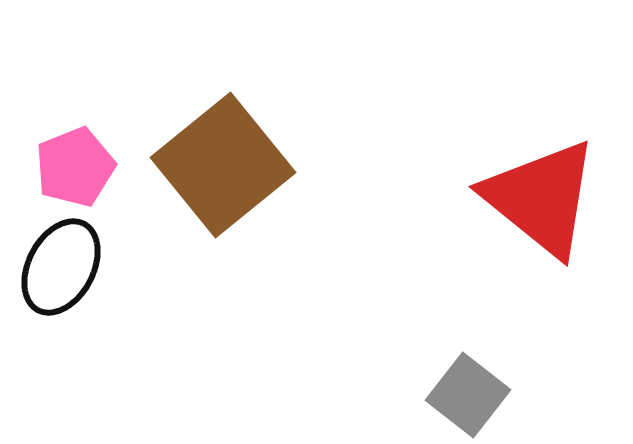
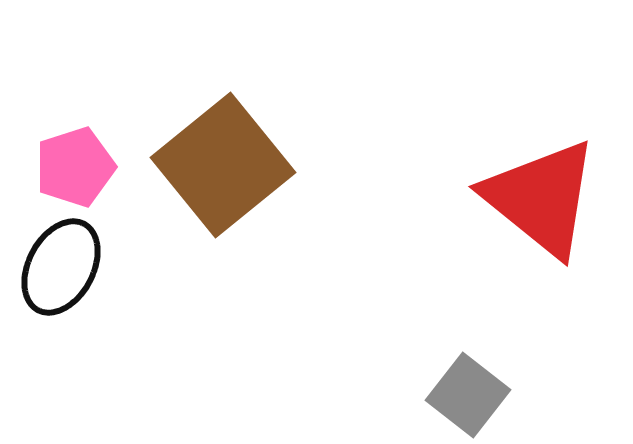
pink pentagon: rotated 4 degrees clockwise
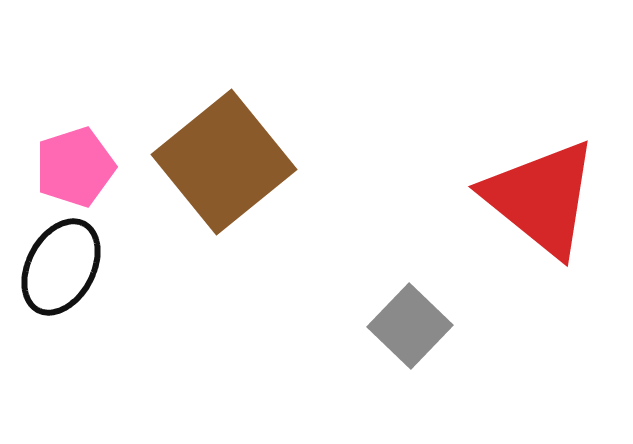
brown square: moved 1 px right, 3 px up
gray square: moved 58 px left, 69 px up; rotated 6 degrees clockwise
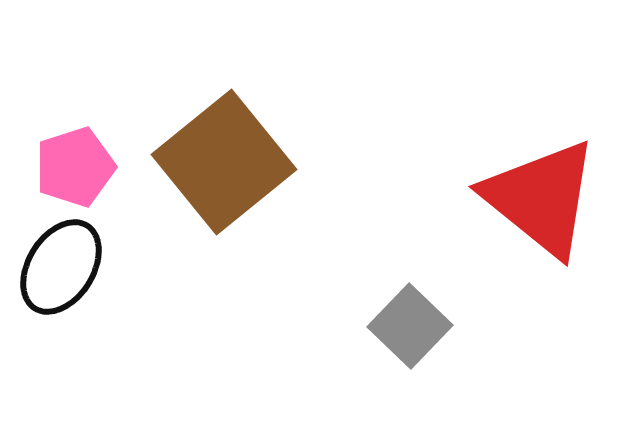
black ellipse: rotated 4 degrees clockwise
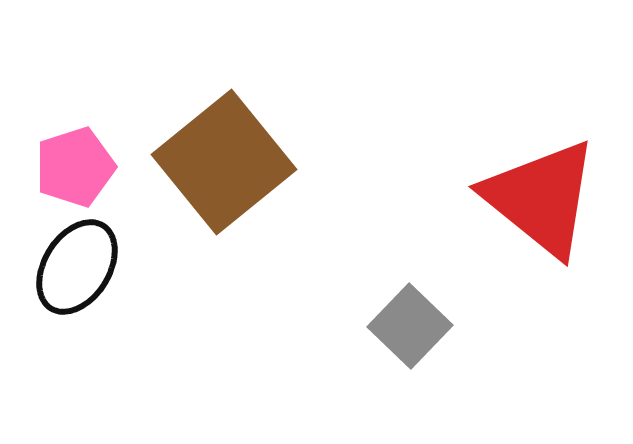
black ellipse: moved 16 px right
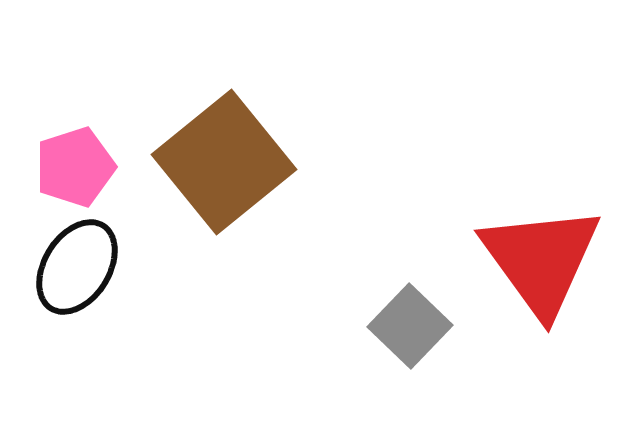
red triangle: moved 62 px down; rotated 15 degrees clockwise
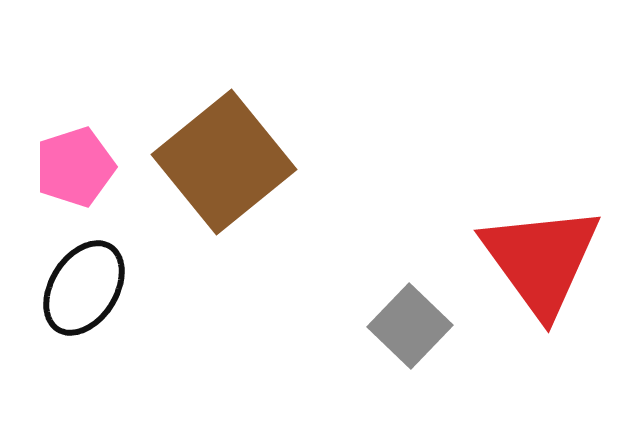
black ellipse: moved 7 px right, 21 px down
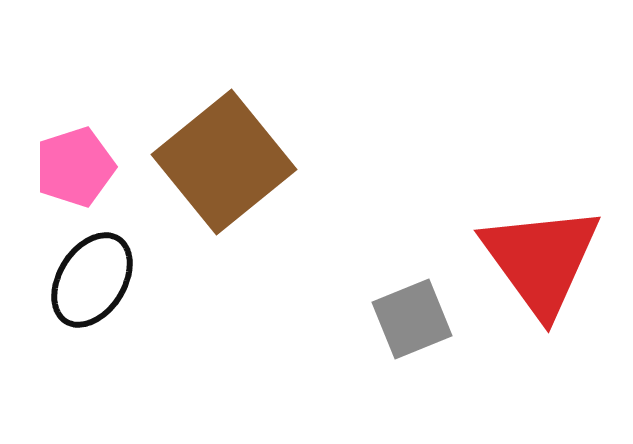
black ellipse: moved 8 px right, 8 px up
gray square: moved 2 px right, 7 px up; rotated 24 degrees clockwise
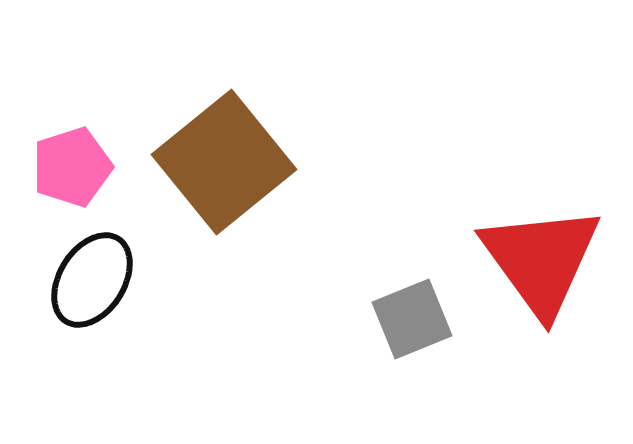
pink pentagon: moved 3 px left
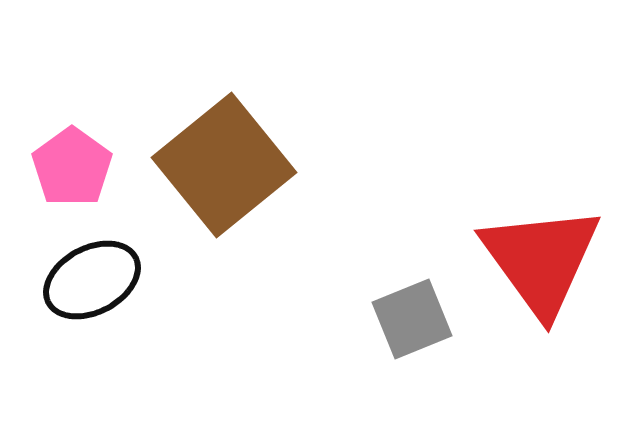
brown square: moved 3 px down
pink pentagon: rotated 18 degrees counterclockwise
black ellipse: rotated 30 degrees clockwise
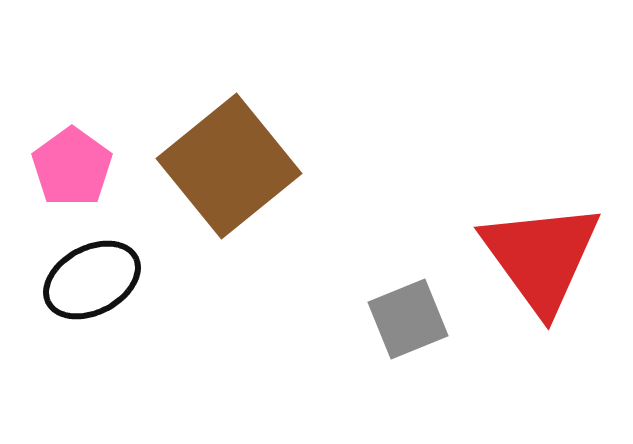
brown square: moved 5 px right, 1 px down
red triangle: moved 3 px up
gray square: moved 4 px left
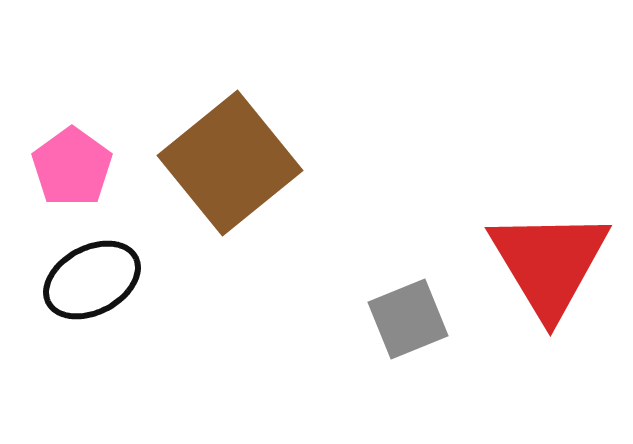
brown square: moved 1 px right, 3 px up
red triangle: moved 8 px right, 6 px down; rotated 5 degrees clockwise
